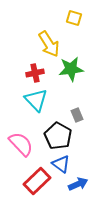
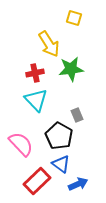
black pentagon: moved 1 px right
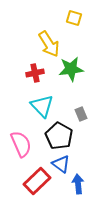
cyan triangle: moved 6 px right, 6 px down
gray rectangle: moved 4 px right, 1 px up
pink semicircle: rotated 20 degrees clockwise
blue arrow: rotated 72 degrees counterclockwise
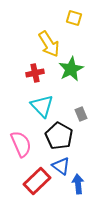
green star: rotated 20 degrees counterclockwise
blue triangle: moved 2 px down
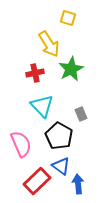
yellow square: moved 6 px left
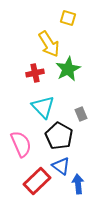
green star: moved 3 px left
cyan triangle: moved 1 px right, 1 px down
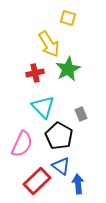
pink semicircle: moved 1 px right; rotated 48 degrees clockwise
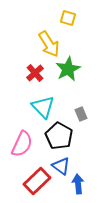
red cross: rotated 30 degrees counterclockwise
